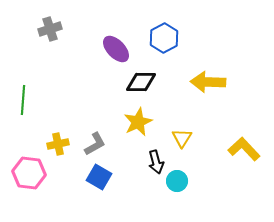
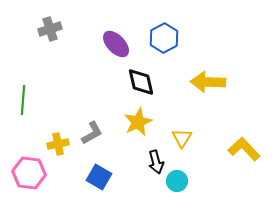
purple ellipse: moved 5 px up
black diamond: rotated 76 degrees clockwise
gray L-shape: moved 3 px left, 11 px up
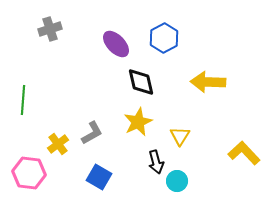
yellow triangle: moved 2 px left, 2 px up
yellow cross: rotated 25 degrees counterclockwise
yellow L-shape: moved 4 px down
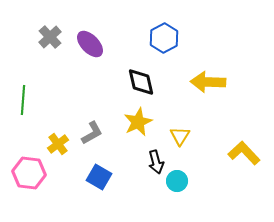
gray cross: moved 8 px down; rotated 25 degrees counterclockwise
purple ellipse: moved 26 px left
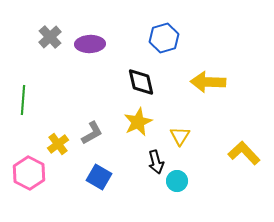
blue hexagon: rotated 12 degrees clockwise
purple ellipse: rotated 48 degrees counterclockwise
pink hexagon: rotated 20 degrees clockwise
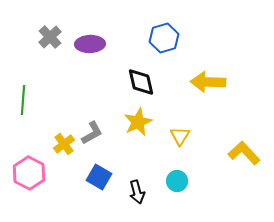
yellow cross: moved 6 px right
black arrow: moved 19 px left, 30 px down
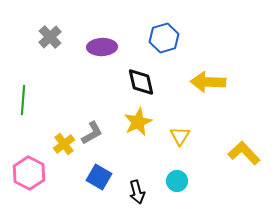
purple ellipse: moved 12 px right, 3 px down
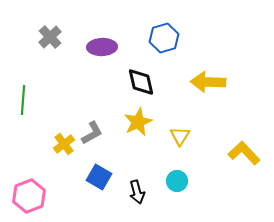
pink hexagon: moved 23 px down; rotated 12 degrees clockwise
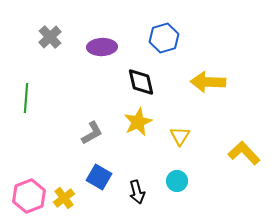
green line: moved 3 px right, 2 px up
yellow cross: moved 54 px down
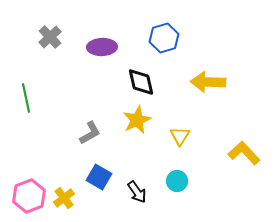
green line: rotated 16 degrees counterclockwise
yellow star: moved 1 px left, 2 px up
gray L-shape: moved 2 px left
black arrow: rotated 20 degrees counterclockwise
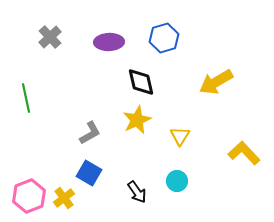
purple ellipse: moved 7 px right, 5 px up
yellow arrow: moved 8 px right; rotated 32 degrees counterclockwise
blue square: moved 10 px left, 4 px up
